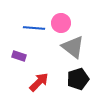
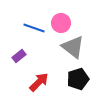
blue line: rotated 15 degrees clockwise
purple rectangle: rotated 56 degrees counterclockwise
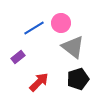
blue line: rotated 50 degrees counterclockwise
purple rectangle: moved 1 px left, 1 px down
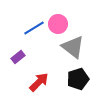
pink circle: moved 3 px left, 1 px down
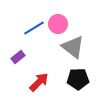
black pentagon: rotated 15 degrees clockwise
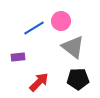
pink circle: moved 3 px right, 3 px up
purple rectangle: rotated 32 degrees clockwise
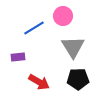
pink circle: moved 2 px right, 5 px up
gray triangle: rotated 20 degrees clockwise
red arrow: rotated 75 degrees clockwise
